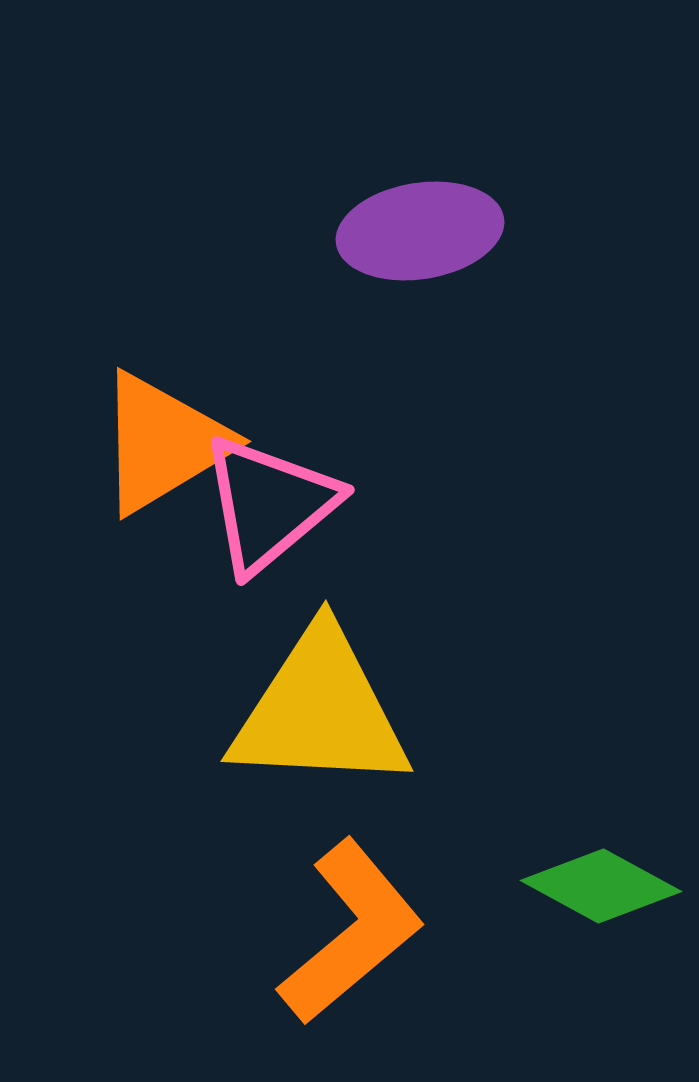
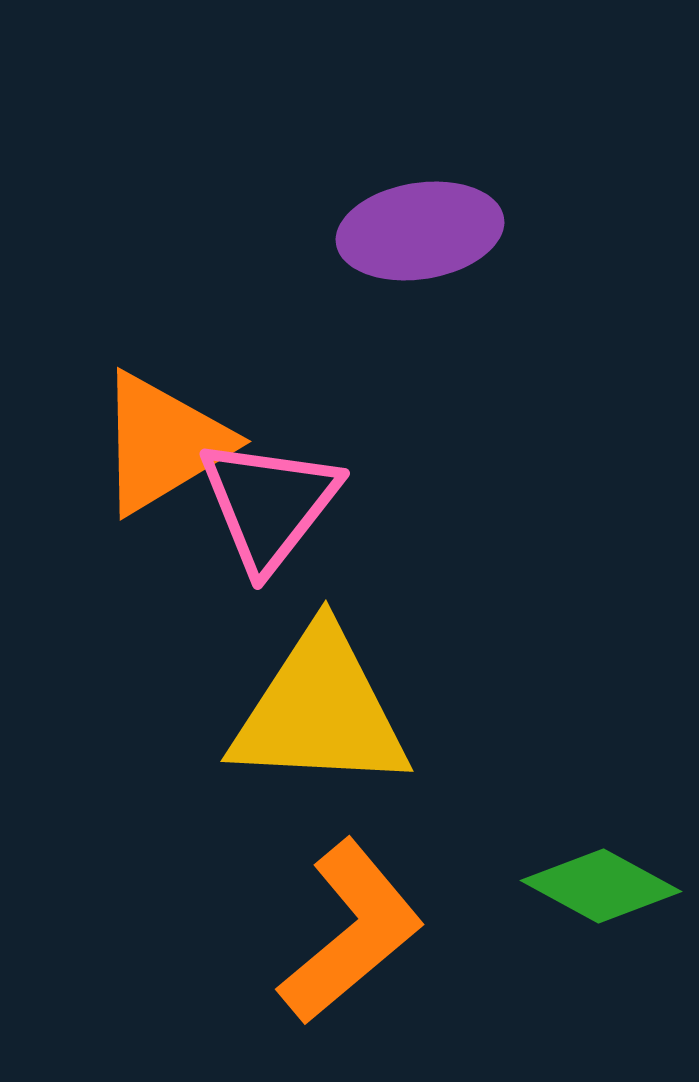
pink triangle: rotated 12 degrees counterclockwise
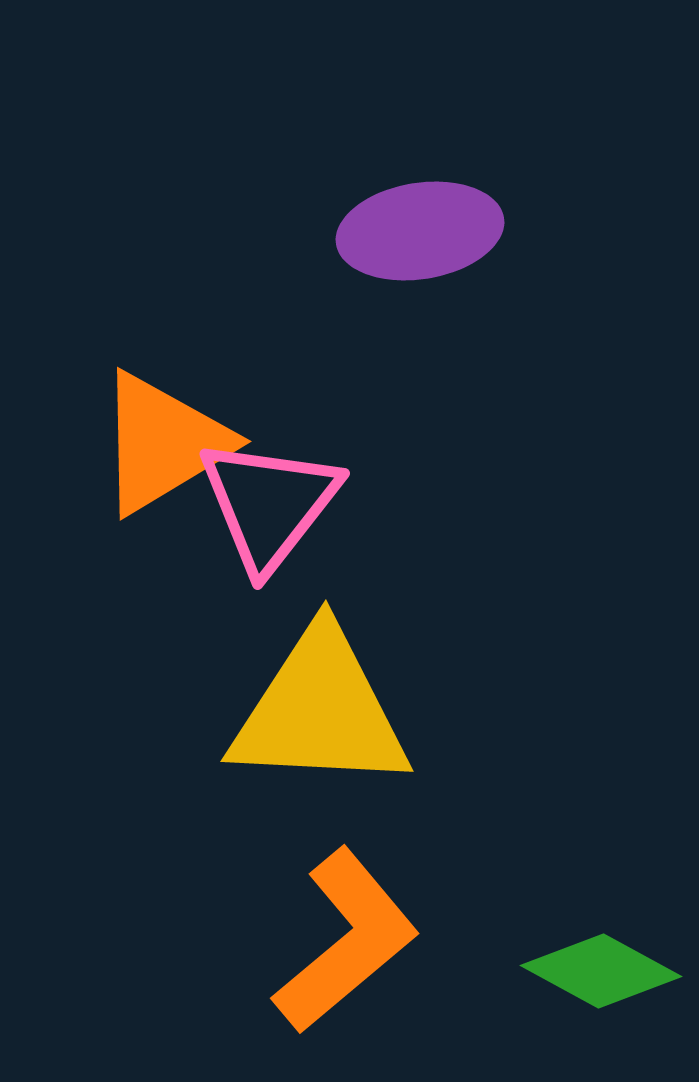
green diamond: moved 85 px down
orange L-shape: moved 5 px left, 9 px down
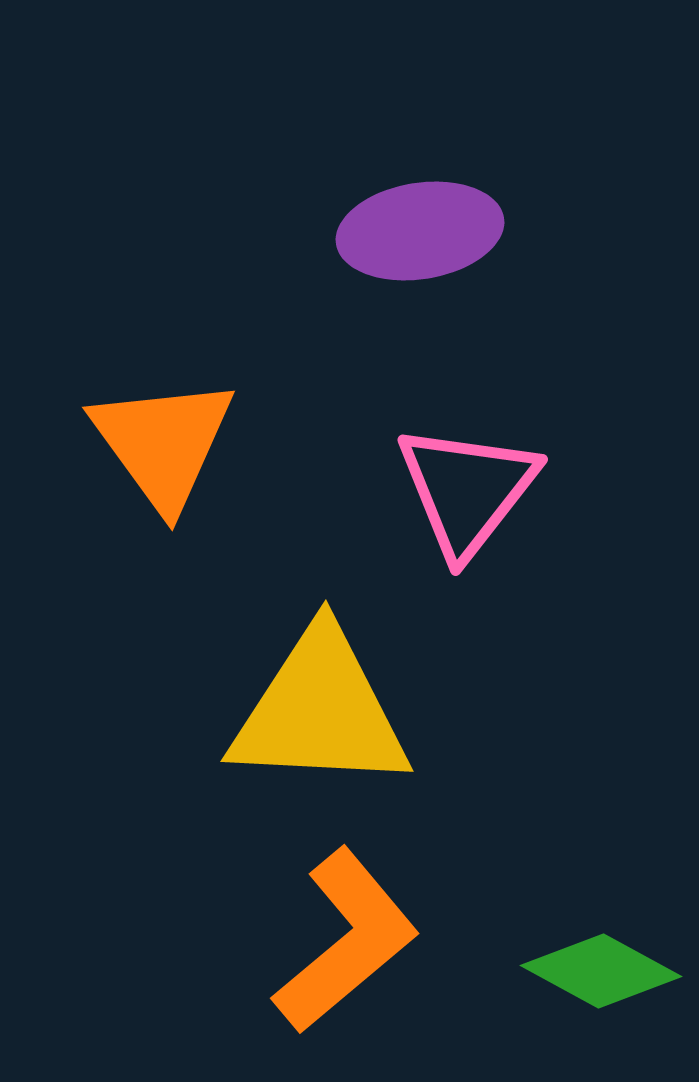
orange triangle: rotated 35 degrees counterclockwise
pink triangle: moved 198 px right, 14 px up
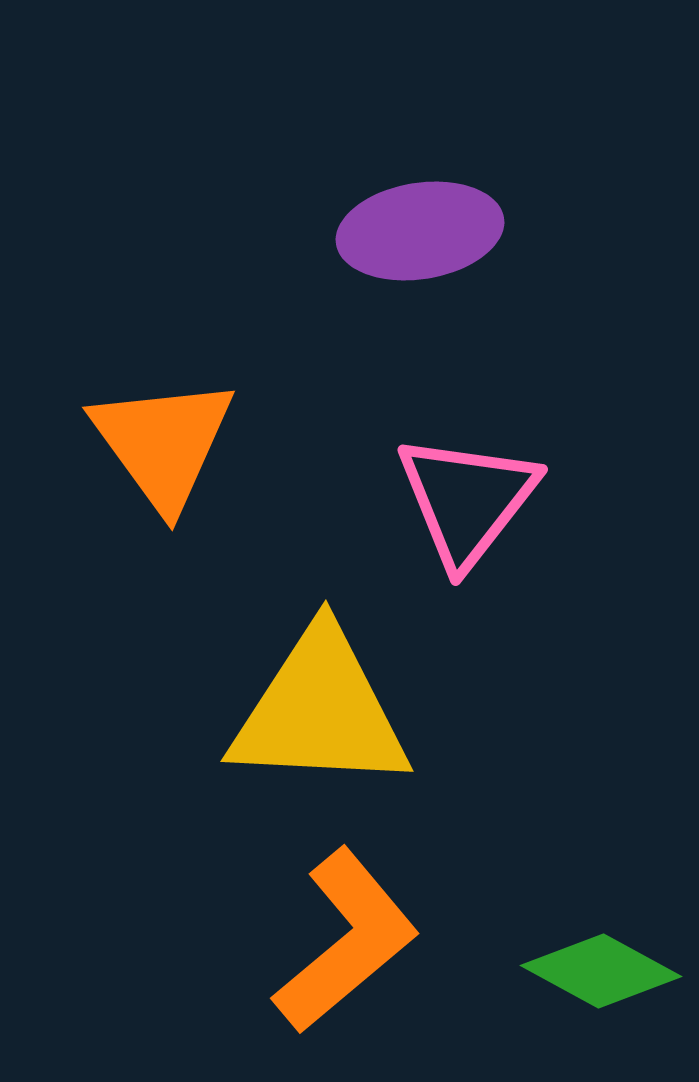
pink triangle: moved 10 px down
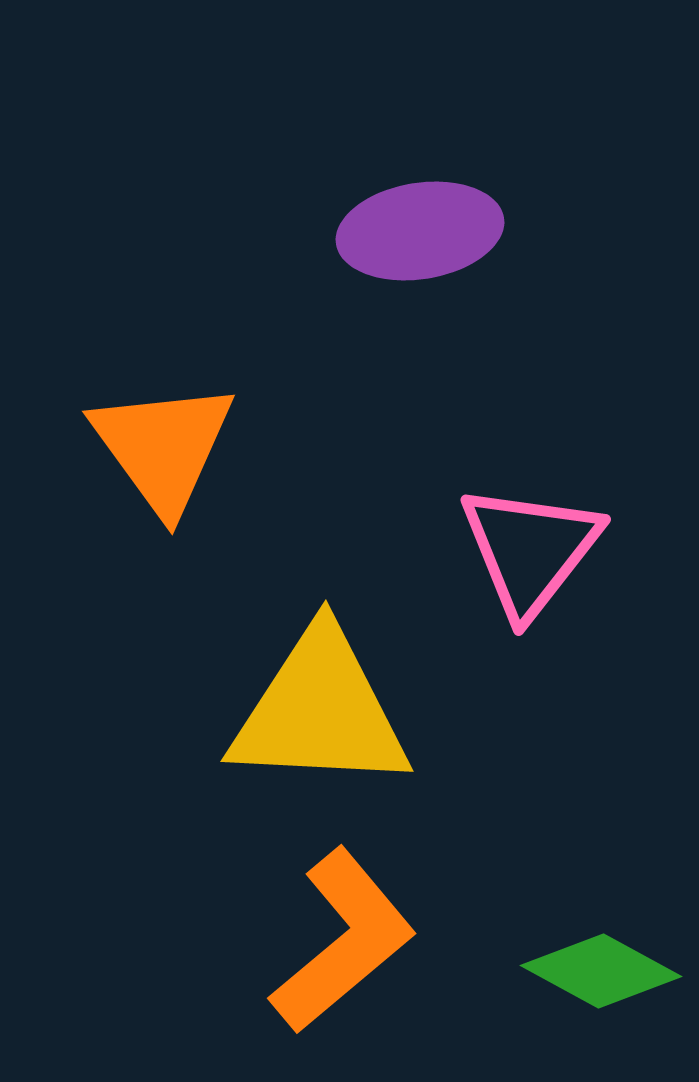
orange triangle: moved 4 px down
pink triangle: moved 63 px right, 50 px down
orange L-shape: moved 3 px left
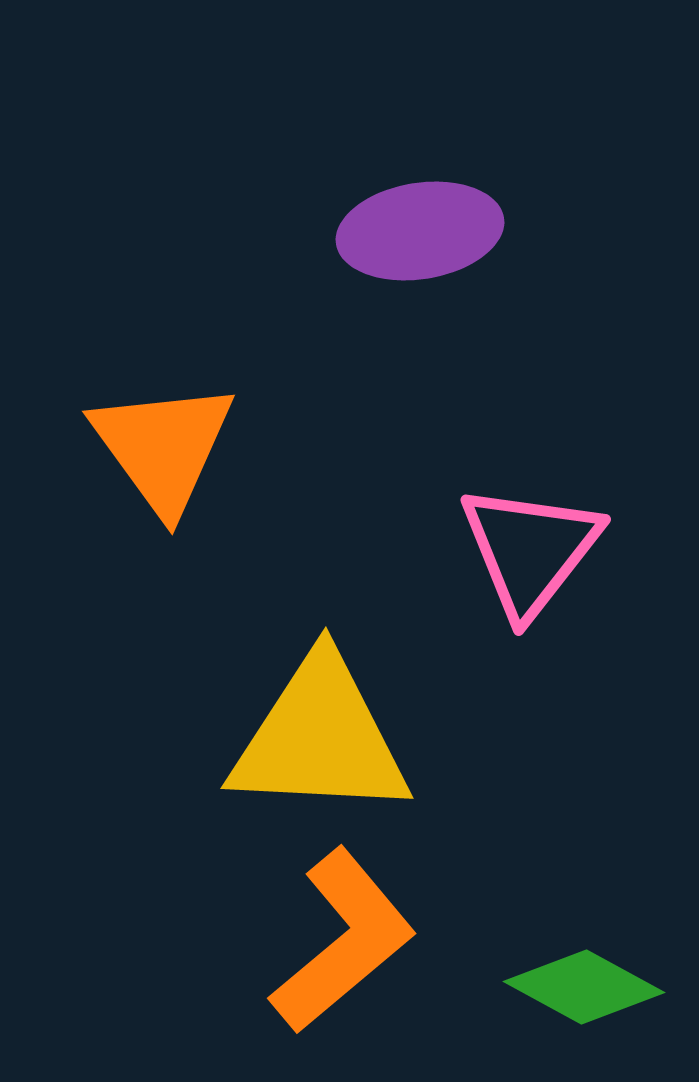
yellow triangle: moved 27 px down
green diamond: moved 17 px left, 16 px down
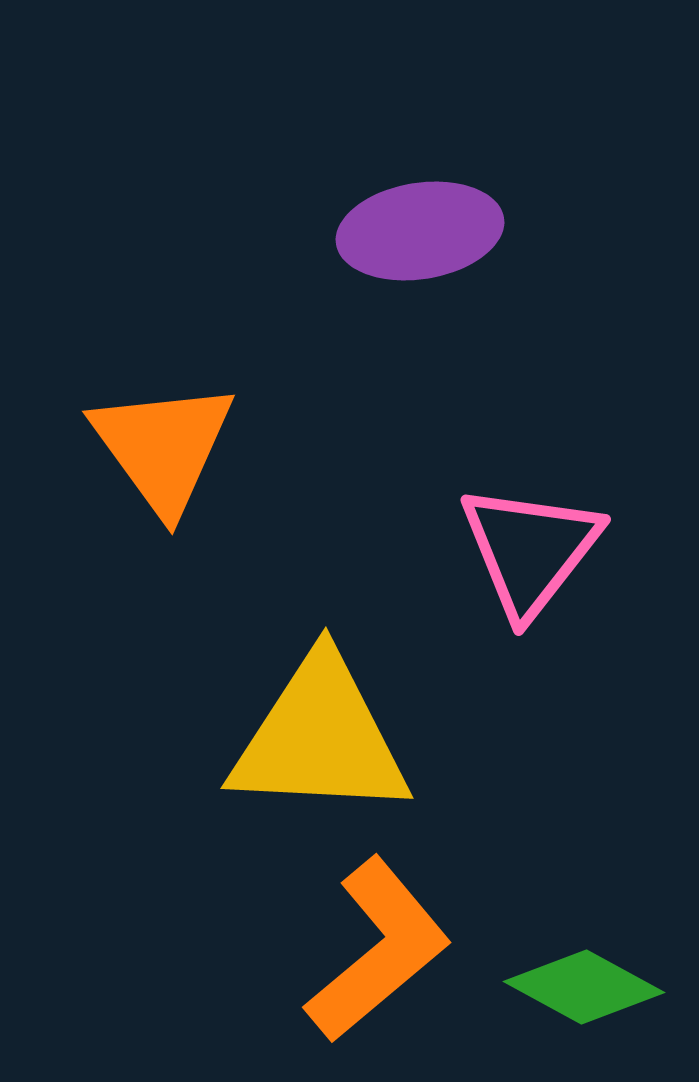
orange L-shape: moved 35 px right, 9 px down
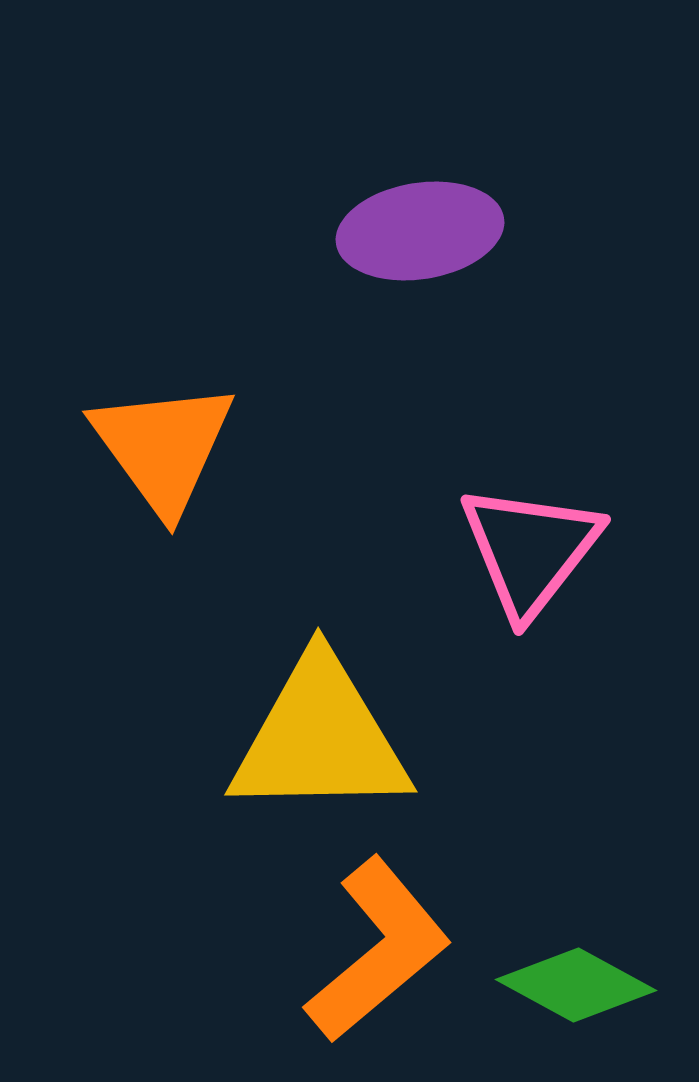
yellow triangle: rotated 4 degrees counterclockwise
green diamond: moved 8 px left, 2 px up
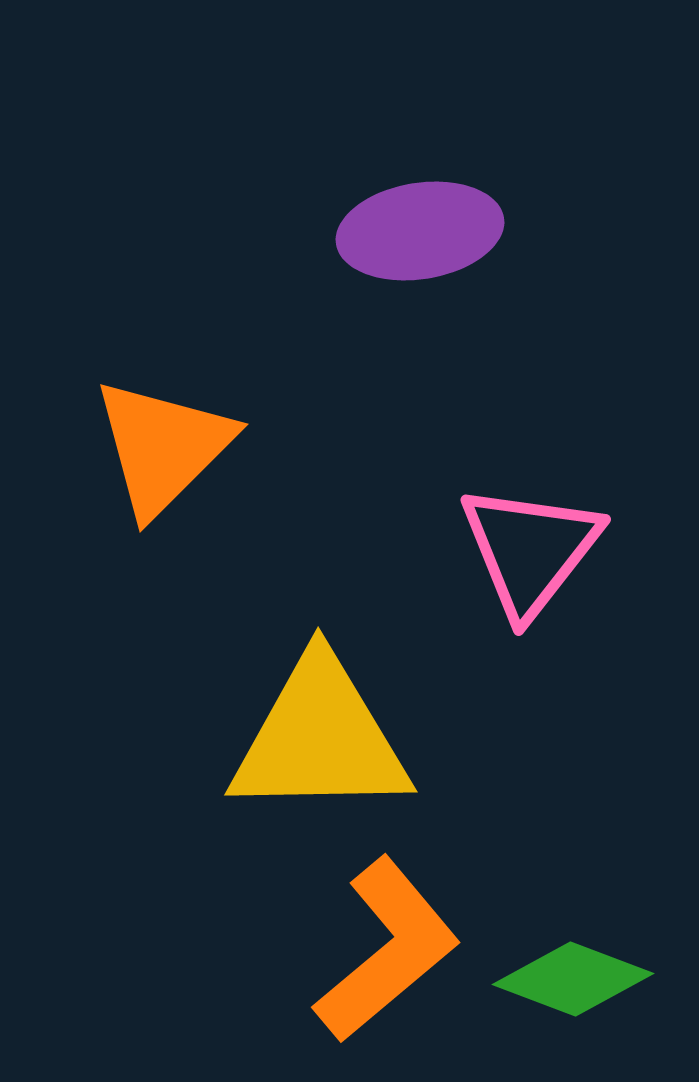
orange triangle: rotated 21 degrees clockwise
orange L-shape: moved 9 px right
green diamond: moved 3 px left, 6 px up; rotated 8 degrees counterclockwise
